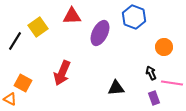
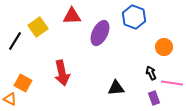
red arrow: rotated 35 degrees counterclockwise
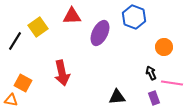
black triangle: moved 1 px right, 9 px down
orange triangle: moved 1 px right, 1 px down; rotated 16 degrees counterclockwise
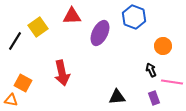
orange circle: moved 1 px left, 1 px up
black arrow: moved 3 px up
pink line: moved 1 px up
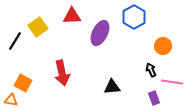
blue hexagon: rotated 10 degrees clockwise
black triangle: moved 5 px left, 10 px up
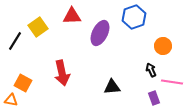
blue hexagon: rotated 10 degrees clockwise
